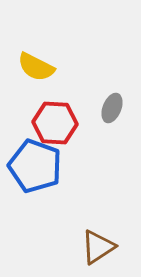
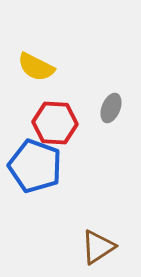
gray ellipse: moved 1 px left
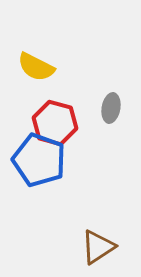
gray ellipse: rotated 12 degrees counterclockwise
red hexagon: rotated 12 degrees clockwise
blue pentagon: moved 4 px right, 6 px up
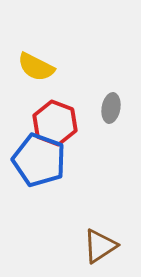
red hexagon: rotated 6 degrees clockwise
brown triangle: moved 2 px right, 1 px up
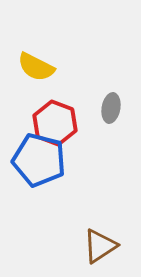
blue pentagon: rotated 6 degrees counterclockwise
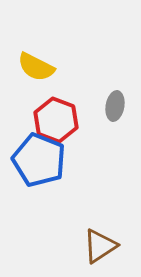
gray ellipse: moved 4 px right, 2 px up
red hexagon: moved 1 px right, 3 px up
blue pentagon: rotated 8 degrees clockwise
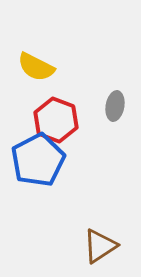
blue pentagon: moved 1 px left; rotated 22 degrees clockwise
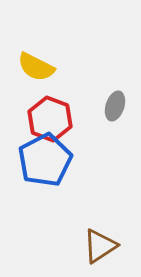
gray ellipse: rotated 8 degrees clockwise
red hexagon: moved 6 px left, 1 px up
blue pentagon: moved 7 px right
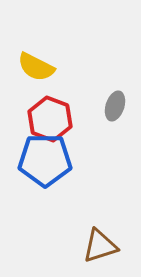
blue pentagon: rotated 28 degrees clockwise
brown triangle: rotated 15 degrees clockwise
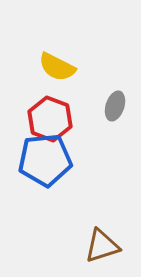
yellow semicircle: moved 21 px right
blue pentagon: rotated 6 degrees counterclockwise
brown triangle: moved 2 px right
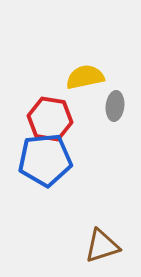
yellow semicircle: moved 28 px right, 10 px down; rotated 141 degrees clockwise
gray ellipse: rotated 12 degrees counterclockwise
red hexagon: rotated 12 degrees counterclockwise
